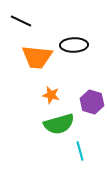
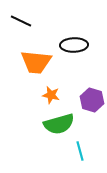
orange trapezoid: moved 1 px left, 5 px down
purple hexagon: moved 2 px up
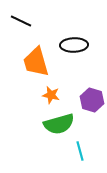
orange trapezoid: rotated 68 degrees clockwise
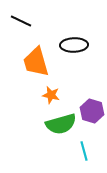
purple hexagon: moved 11 px down
green semicircle: moved 2 px right
cyan line: moved 4 px right
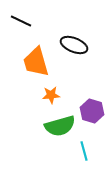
black ellipse: rotated 24 degrees clockwise
orange star: rotated 18 degrees counterclockwise
green semicircle: moved 1 px left, 2 px down
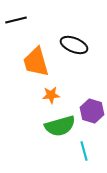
black line: moved 5 px left, 1 px up; rotated 40 degrees counterclockwise
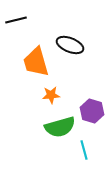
black ellipse: moved 4 px left
green semicircle: moved 1 px down
cyan line: moved 1 px up
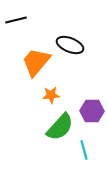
orange trapezoid: rotated 56 degrees clockwise
purple hexagon: rotated 15 degrees counterclockwise
green semicircle: rotated 32 degrees counterclockwise
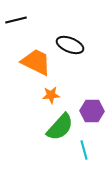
orange trapezoid: rotated 76 degrees clockwise
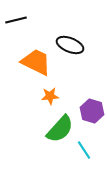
orange star: moved 1 px left, 1 px down
purple hexagon: rotated 15 degrees clockwise
green semicircle: moved 2 px down
cyan line: rotated 18 degrees counterclockwise
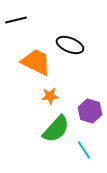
purple hexagon: moved 2 px left
green semicircle: moved 4 px left
